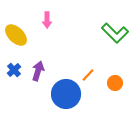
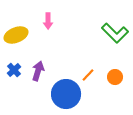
pink arrow: moved 1 px right, 1 px down
yellow ellipse: rotated 65 degrees counterclockwise
orange circle: moved 6 px up
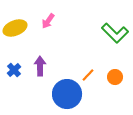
pink arrow: rotated 35 degrees clockwise
yellow ellipse: moved 1 px left, 7 px up
purple arrow: moved 2 px right, 5 px up; rotated 18 degrees counterclockwise
blue circle: moved 1 px right
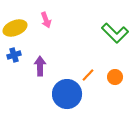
pink arrow: moved 2 px left, 1 px up; rotated 56 degrees counterclockwise
blue cross: moved 15 px up; rotated 24 degrees clockwise
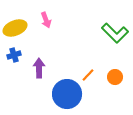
purple arrow: moved 1 px left, 2 px down
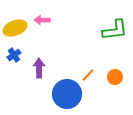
pink arrow: moved 4 px left; rotated 112 degrees clockwise
green L-shape: moved 3 px up; rotated 52 degrees counterclockwise
blue cross: rotated 16 degrees counterclockwise
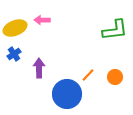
blue cross: moved 1 px up
